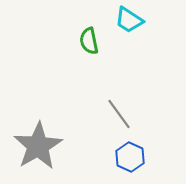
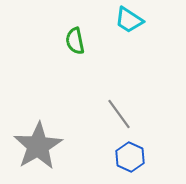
green semicircle: moved 14 px left
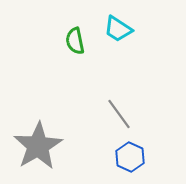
cyan trapezoid: moved 11 px left, 9 px down
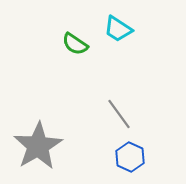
green semicircle: moved 3 px down; rotated 44 degrees counterclockwise
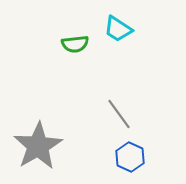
green semicircle: rotated 40 degrees counterclockwise
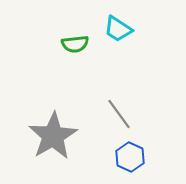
gray star: moved 15 px right, 10 px up
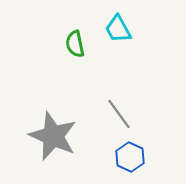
cyan trapezoid: rotated 28 degrees clockwise
green semicircle: rotated 84 degrees clockwise
gray star: rotated 18 degrees counterclockwise
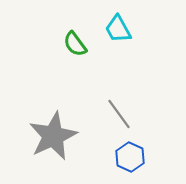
green semicircle: rotated 24 degrees counterclockwise
gray star: rotated 24 degrees clockwise
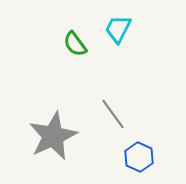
cyan trapezoid: rotated 56 degrees clockwise
gray line: moved 6 px left
blue hexagon: moved 9 px right
